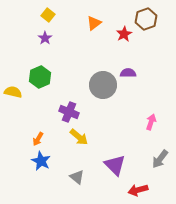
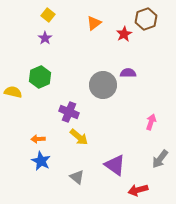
orange arrow: rotated 56 degrees clockwise
purple triangle: rotated 10 degrees counterclockwise
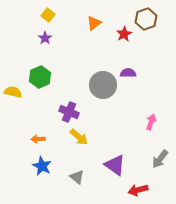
blue star: moved 1 px right, 5 px down
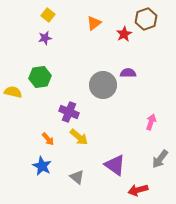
purple star: rotated 24 degrees clockwise
green hexagon: rotated 15 degrees clockwise
orange arrow: moved 10 px right; rotated 128 degrees counterclockwise
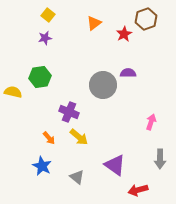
orange arrow: moved 1 px right, 1 px up
gray arrow: rotated 36 degrees counterclockwise
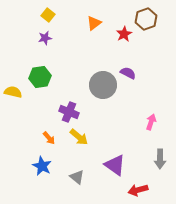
purple semicircle: rotated 28 degrees clockwise
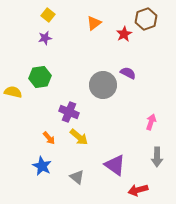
gray arrow: moved 3 px left, 2 px up
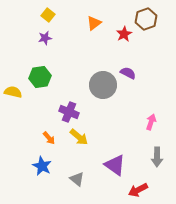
gray triangle: moved 2 px down
red arrow: rotated 12 degrees counterclockwise
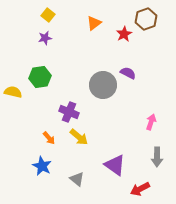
red arrow: moved 2 px right, 1 px up
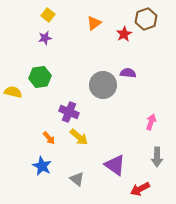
purple semicircle: rotated 21 degrees counterclockwise
